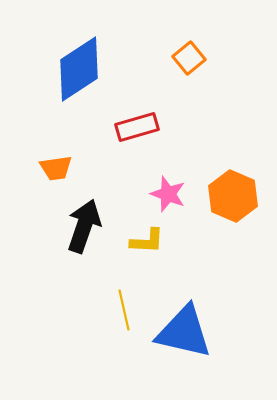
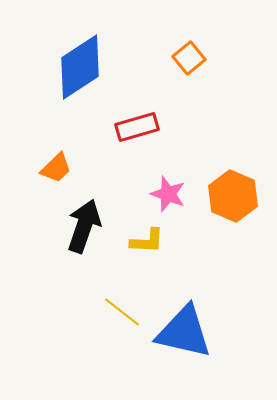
blue diamond: moved 1 px right, 2 px up
orange trapezoid: rotated 36 degrees counterclockwise
yellow line: moved 2 px left, 2 px down; rotated 39 degrees counterclockwise
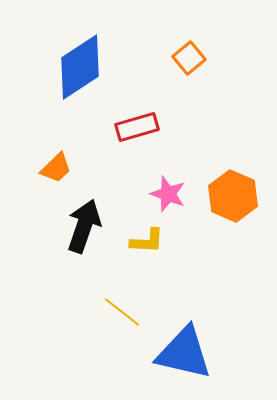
blue triangle: moved 21 px down
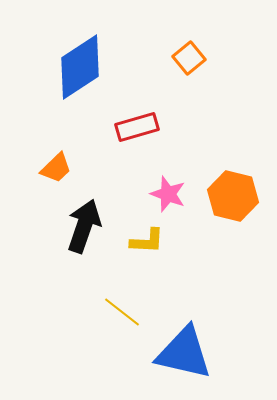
orange hexagon: rotated 9 degrees counterclockwise
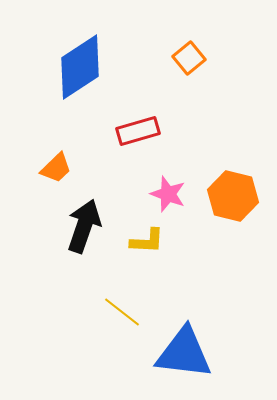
red rectangle: moved 1 px right, 4 px down
blue triangle: rotated 6 degrees counterclockwise
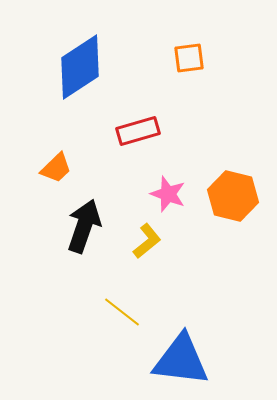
orange square: rotated 32 degrees clockwise
yellow L-shape: rotated 42 degrees counterclockwise
blue triangle: moved 3 px left, 7 px down
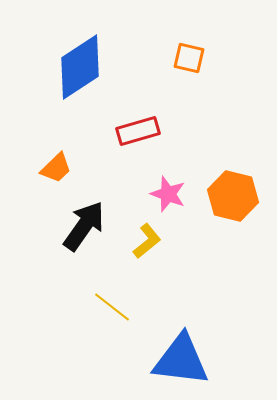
orange square: rotated 20 degrees clockwise
black arrow: rotated 16 degrees clockwise
yellow line: moved 10 px left, 5 px up
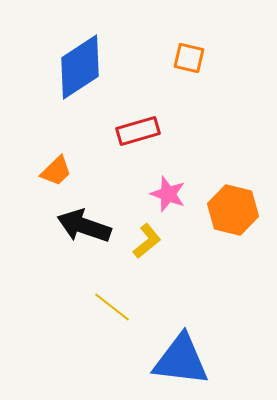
orange trapezoid: moved 3 px down
orange hexagon: moved 14 px down
black arrow: rotated 106 degrees counterclockwise
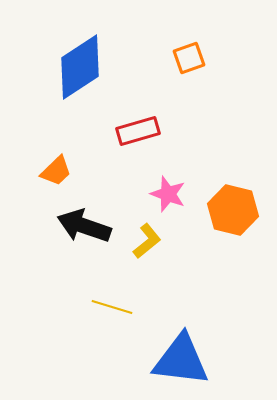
orange square: rotated 32 degrees counterclockwise
yellow line: rotated 21 degrees counterclockwise
